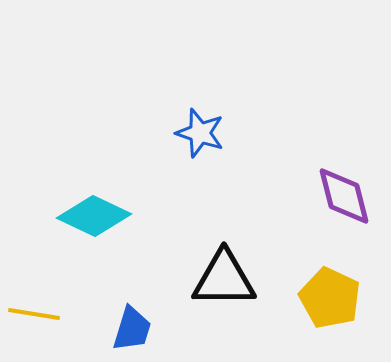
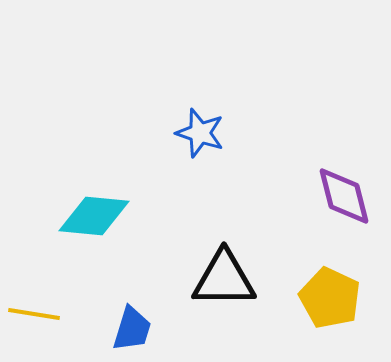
cyan diamond: rotated 20 degrees counterclockwise
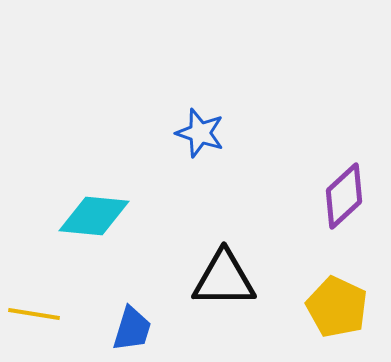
purple diamond: rotated 62 degrees clockwise
yellow pentagon: moved 7 px right, 9 px down
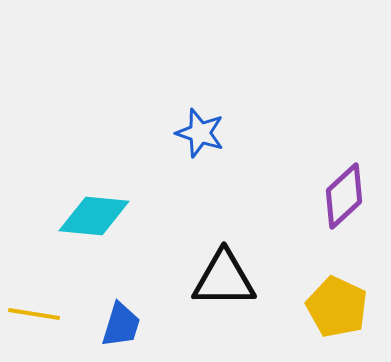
blue trapezoid: moved 11 px left, 4 px up
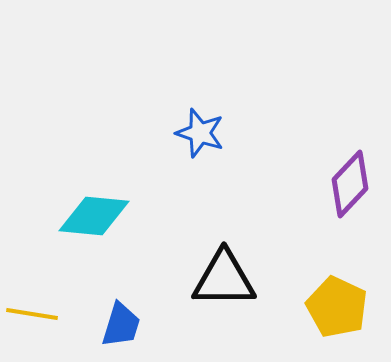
purple diamond: moved 6 px right, 12 px up; rotated 4 degrees counterclockwise
yellow line: moved 2 px left
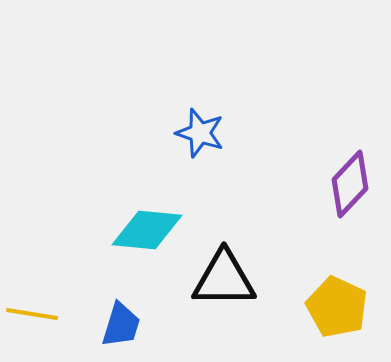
cyan diamond: moved 53 px right, 14 px down
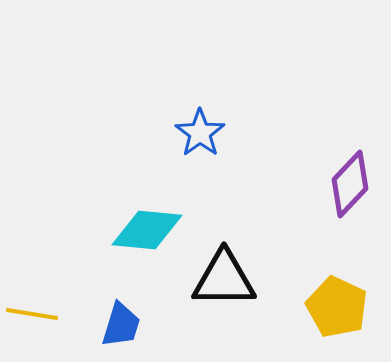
blue star: rotated 18 degrees clockwise
